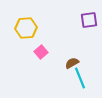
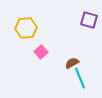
purple square: rotated 24 degrees clockwise
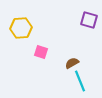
yellow hexagon: moved 5 px left
pink square: rotated 32 degrees counterclockwise
cyan line: moved 3 px down
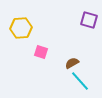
cyan line: rotated 20 degrees counterclockwise
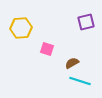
purple square: moved 3 px left, 2 px down; rotated 30 degrees counterclockwise
pink square: moved 6 px right, 3 px up
cyan line: rotated 30 degrees counterclockwise
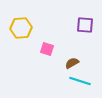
purple square: moved 1 px left, 3 px down; rotated 18 degrees clockwise
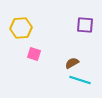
pink square: moved 13 px left, 5 px down
cyan line: moved 1 px up
